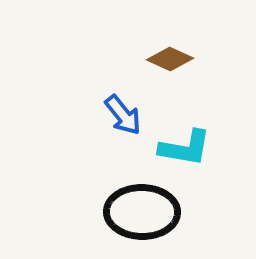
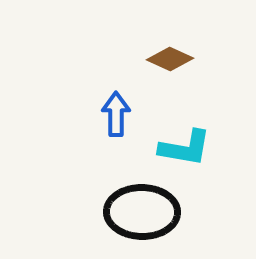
blue arrow: moved 7 px left, 1 px up; rotated 141 degrees counterclockwise
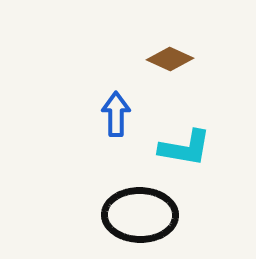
black ellipse: moved 2 px left, 3 px down
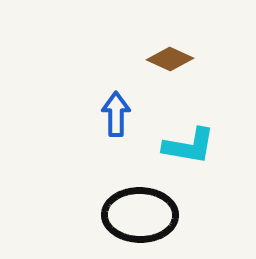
cyan L-shape: moved 4 px right, 2 px up
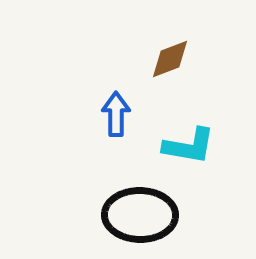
brown diamond: rotated 45 degrees counterclockwise
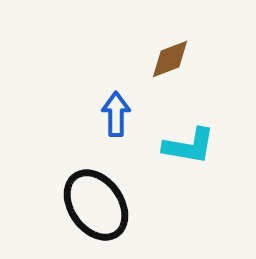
black ellipse: moved 44 px left, 10 px up; rotated 54 degrees clockwise
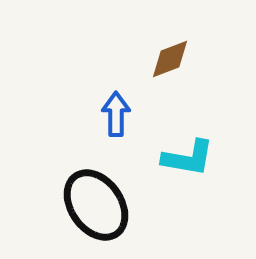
cyan L-shape: moved 1 px left, 12 px down
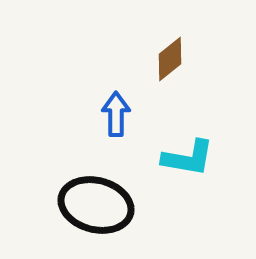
brown diamond: rotated 18 degrees counterclockwise
black ellipse: rotated 40 degrees counterclockwise
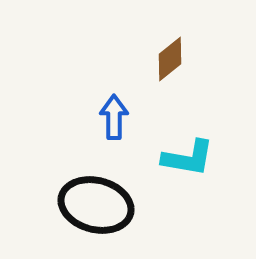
blue arrow: moved 2 px left, 3 px down
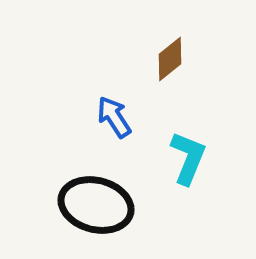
blue arrow: rotated 33 degrees counterclockwise
cyan L-shape: rotated 78 degrees counterclockwise
